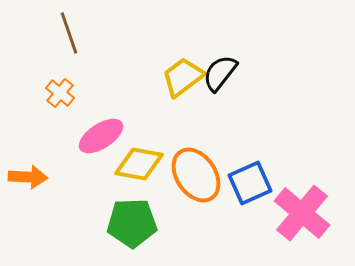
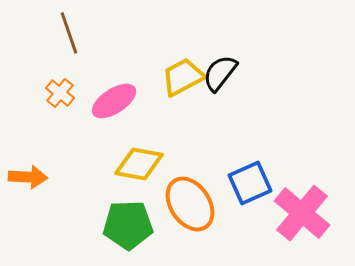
yellow trapezoid: rotated 9 degrees clockwise
pink ellipse: moved 13 px right, 35 px up
orange ellipse: moved 6 px left, 29 px down
green pentagon: moved 4 px left, 2 px down
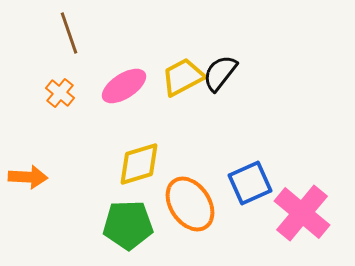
pink ellipse: moved 10 px right, 15 px up
yellow diamond: rotated 27 degrees counterclockwise
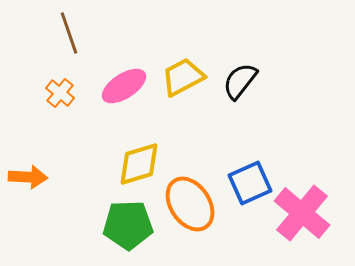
black semicircle: moved 20 px right, 8 px down
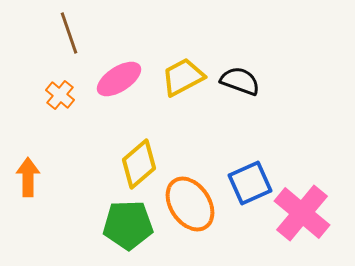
black semicircle: rotated 72 degrees clockwise
pink ellipse: moved 5 px left, 7 px up
orange cross: moved 2 px down
yellow diamond: rotated 24 degrees counterclockwise
orange arrow: rotated 93 degrees counterclockwise
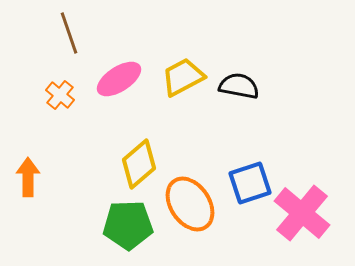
black semicircle: moved 1 px left, 5 px down; rotated 9 degrees counterclockwise
blue square: rotated 6 degrees clockwise
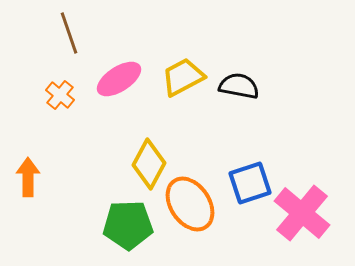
yellow diamond: moved 10 px right; rotated 21 degrees counterclockwise
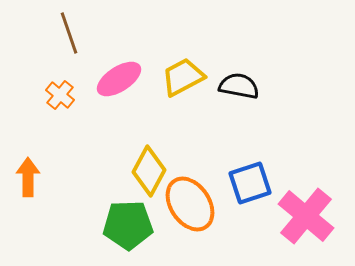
yellow diamond: moved 7 px down
pink cross: moved 4 px right, 3 px down
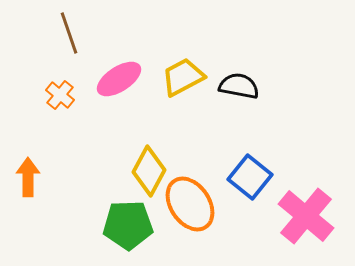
blue square: moved 6 px up; rotated 33 degrees counterclockwise
